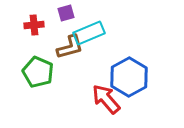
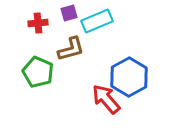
purple square: moved 3 px right
red cross: moved 4 px right, 2 px up
cyan rectangle: moved 8 px right, 12 px up
brown L-shape: moved 1 px right, 2 px down
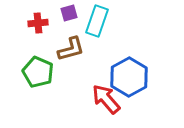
cyan rectangle: rotated 48 degrees counterclockwise
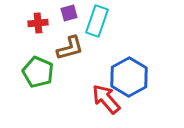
brown L-shape: moved 1 px left, 1 px up
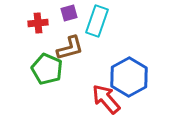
green pentagon: moved 9 px right, 3 px up
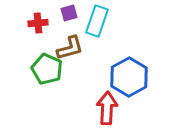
red arrow: moved 1 px right, 9 px down; rotated 44 degrees clockwise
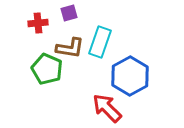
cyan rectangle: moved 3 px right, 21 px down
brown L-shape: rotated 24 degrees clockwise
blue hexagon: moved 1 px right, 1 px up
red arrow: rotated 48 degrees counterclockwise
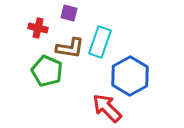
purple square: rotated 30 degrees clockwise
red cross: moved 5 px down; rotated 18 degrees clockwise
green pentagon: moved 2 px down
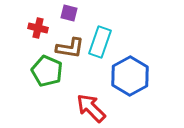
red arrow: moved 16 px left
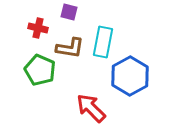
purple square: moved 1 px up
cyan rectangle: moved 3 px right; rotated 8 degrees counterclockwise
green pentagon: moved 7 px left, 1 px up
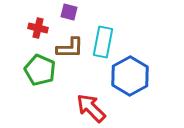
brown L-shape: rotated 8 degrees counterclockwise
